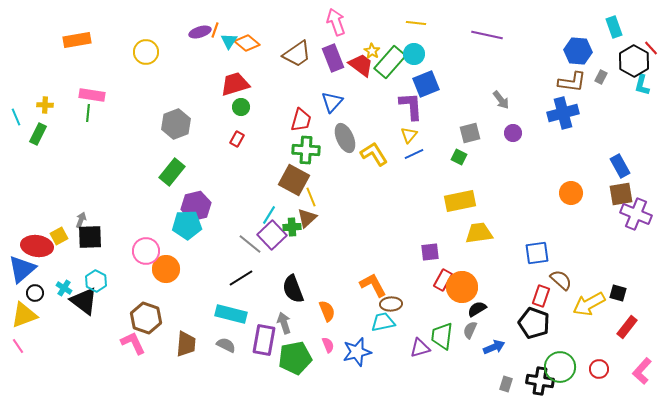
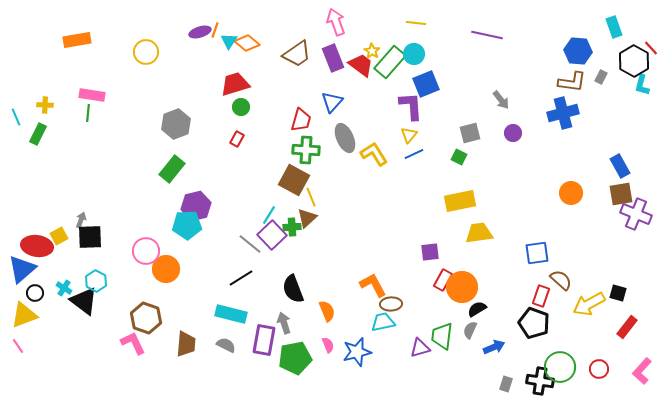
green rectangle at (172, 172): moved 3 px up
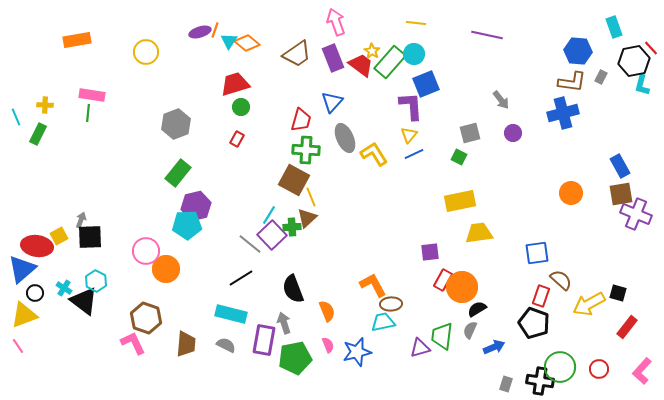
black hexagon at (634, 61): rotated 20 degrees clockwise
green rectangle at (172, 169): moved 6 px right, 4 px down
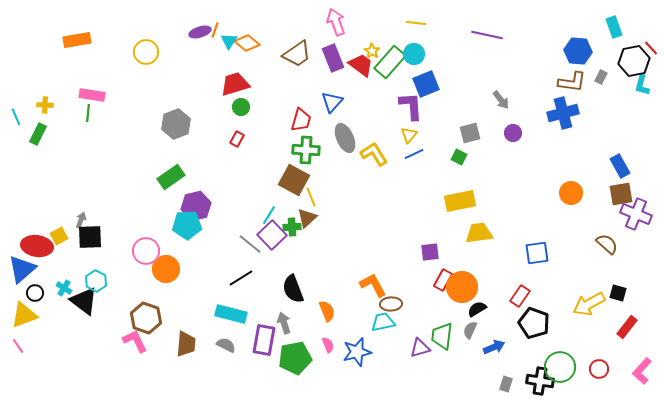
green rectangle at (178, 173): moved 7 px left, 4 px down; rotated 16 degrees clockwise
brown semicircle at (561, 280): moved 46 px right, 36 px up
red rectangle at (541, 296): moved 21 px left; rotated 15 degrees clockwise
pink L-shape at (133, 343): moved 2 px right, 2 px up
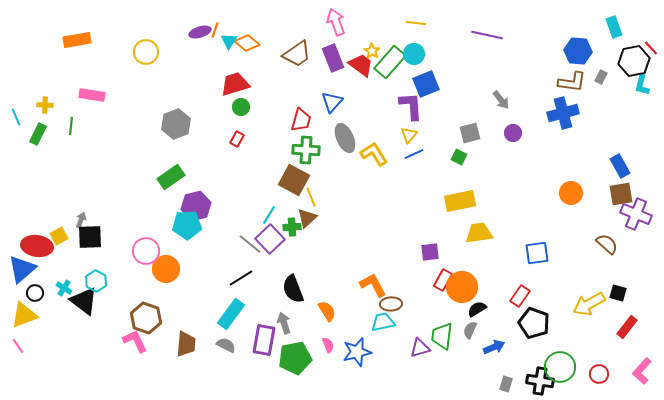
green line at (88, 113): moved 17 px left, 13 px down
purple square at (272, 235): moved 2 px left, 4 px down
orange semicircle at (327, 311): rotated 10 degrees counterclockwise
cyan rectangle at (231, 314): rotated 68 degrees counterclockwise
red circle at (599, 369): moved 5 px down
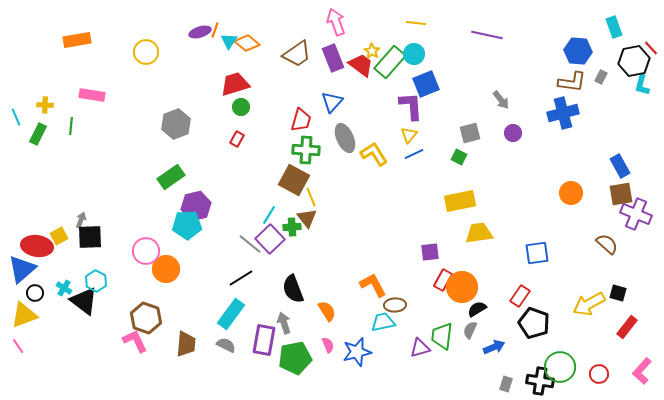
brown triangle at (307, 218): rotated 25 degrees counterclockwise
brown ellipse at (391, 304): moved 4 px right, 1 px down
